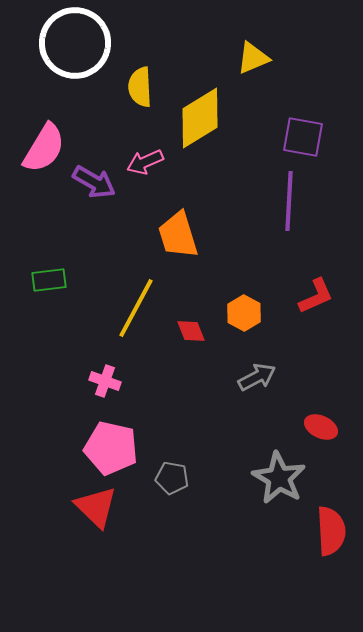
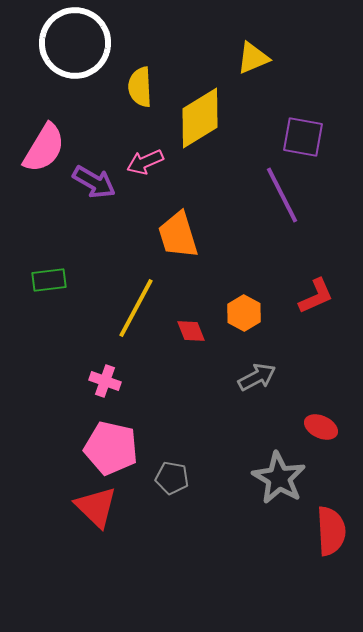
purple line: moved 7 px left, 6 px up; rotated 30 degrees counterclockwise
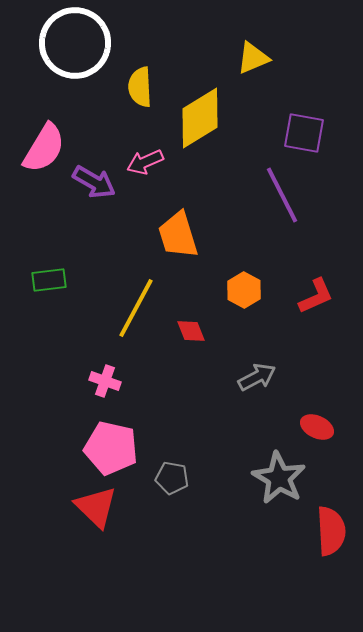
purple square: moved 1 px right, 4 px up
orange hexagon: moved 23 px up
red ellipse: moved 4 px left
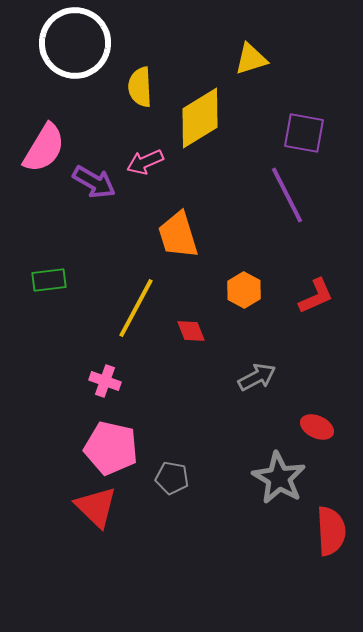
yellow triangle: moved 2 px left, 1 px down; rotated 6 degrees clockwise
purple line: moved 5 px right
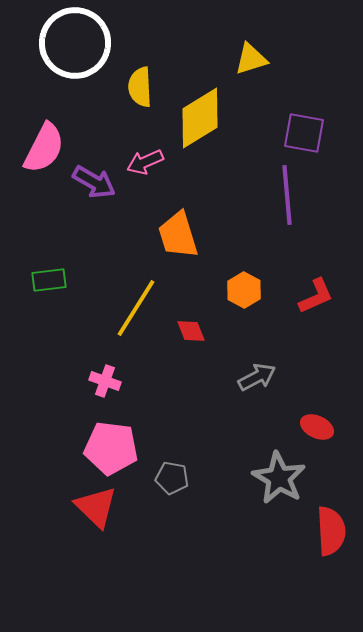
pink semicircle: rotated 4 degrees counterclockwise
purple line: rotated 22 degrees clockwise
yellow line: rotated 4 degrees clockwise
pink pentagon: rotated 6 degrees counterclockwise
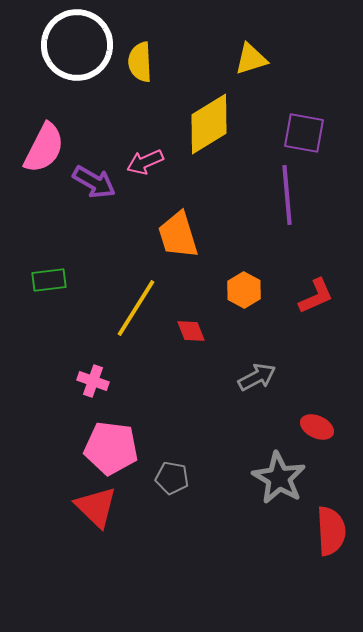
white circle: moved 2 px right, 2 px down
yellow semicircle: moved 25 px up
yellow diamond: moved 9 px right, 6 px down
pink cross: moved 12 px left
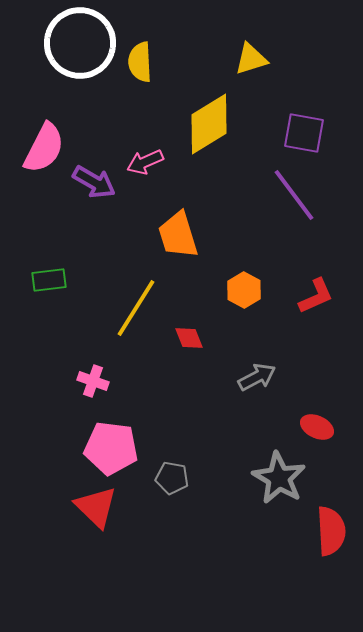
white circle: moved 3 px right, 2 px up
purple line: moved 7 px right; rotated 32 degrees counterclockwise
red diamond: moved 2 px left, 7 px down
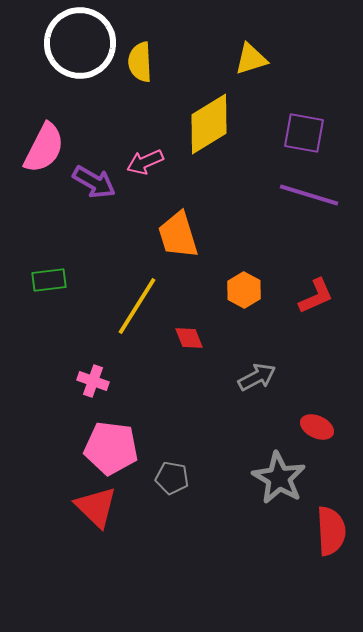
purple line: moved 15 px right; rotated 36 degrees counterclockwise
yellow line: moved 1 px right, 2 px up
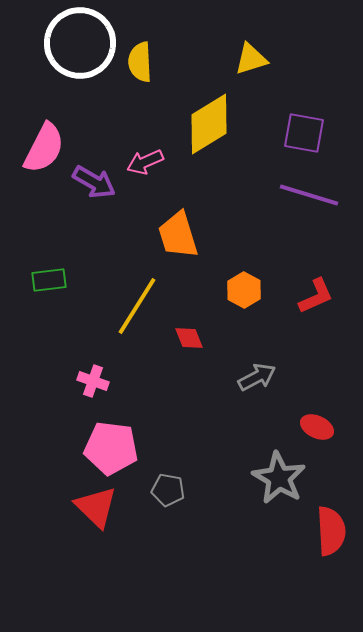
gray pentagon: moved 4 px left, 12 px down
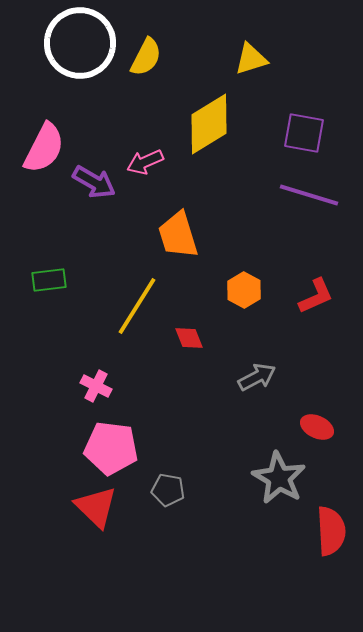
yellow semicircle: moved 6 px right, 5 px up; rotated 150 degrees counterclockwise
pink cross: moved 3 px right, 5 px down; rotated 8 degrees clockwise
